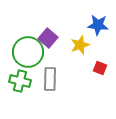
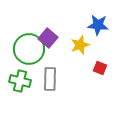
green circle: moved 1 px right, 3 px up
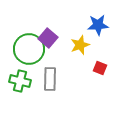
blue star: rotated 10 degrees counterclockwise
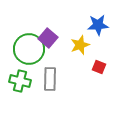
red square: moved 1 px left, 1 px up
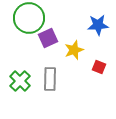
purple square: rotated 24 degrees clockwise
yellow star: moved 6 px left, 5 px down
green circle: moved 31 px up
green cross: rotated 30 degrees clockwise
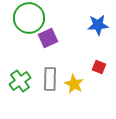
yellow star: moved 34 px down; rotated 24 degrees counterclockwise
green cross: rotated 10 degrees clockwise
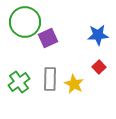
green circle: moved 4 px left, 4 px down
blue star: moved 10 px down
red square: rotated 24 degrees clockwise
green cross: moved 1 px left, 1 px down
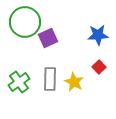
yellow star: moved 2 px up
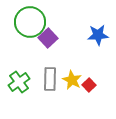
green circle: moved 5 px right
purple square: rotated 18 degrees counterclockwise
red square: moved 10 px left, 18 px down
yellow star: moved 2 px left, 2 px up
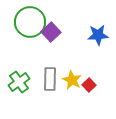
purple square: moved 3 px right, 6 px up
